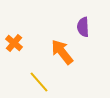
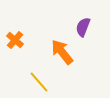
purple semicircle: rotated 24 degrees clockwise
orange cross: moved 1 px right, 3 px up
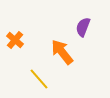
yellow line: moved 3 px up
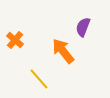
orange arrow: moved 1 px right, 1 px up
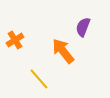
orange cross: rotated 18 degrees clockwise
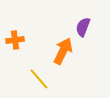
orange cross: rotated 24 degrees clockwise
orange arrow: rotated 64 degrees clockwise
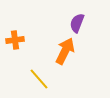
purple semicircle: moved 6 px left, 4 px up
orange arrow: moved 2 px right
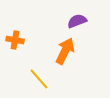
purple semicircle: moved 2 px up; rotated 48 degrees clockwise
orange cross: rotated 18 degrees clockwise
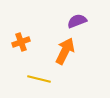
orange cross: moved 6 px right, 2 px down; rotated 30 degrees counterclockwise
yellow line: rotated 35 degrees counterclockwise
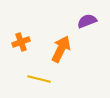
purple semicircle: moved 10 px right
orange arrow: moved 4 px left, 2 px up
